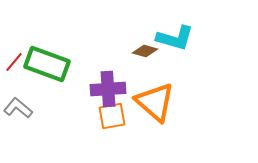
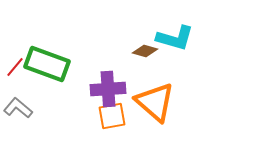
red line: moved 1 px right, 5 px down
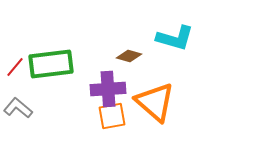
brown diamond: moved 16 px left, 5 px down
green rectangle: moved 4 px right; rotated 27 degrees counterclockwise
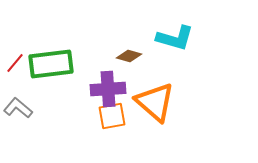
red line: moved 4 px up
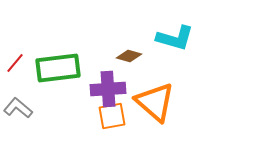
green rectangle: moved 7 px right, 4 px down
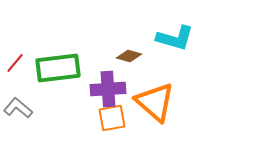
orange square: moved 2 px down
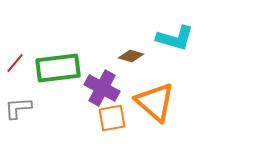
brown diamond: moved 2 px right
purple cross: moved 6 px left, 1 px up; rotated 32 degrees clockwise
gray L-shape: rotated 44 degrees counterclockwise
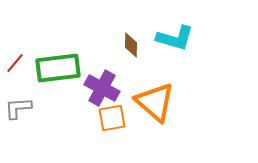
brown diamond: moved 11 px up; rotated 75 degrees clockwise
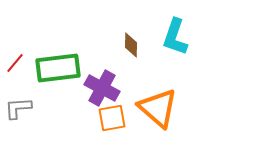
cyan L-shape: moved 1 px up; rotated 93 degrees clockwise
orange triangle: moved 3 px right, 6 px down
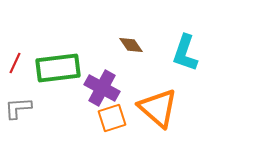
cyan L-shape: moved 10 px right, 16 px down
brown diamond: rotated 35 degrees counterclockwise
red line: rotated 15 degrees counterclockwise
orange square: rotated 8 degrees counterclockwise
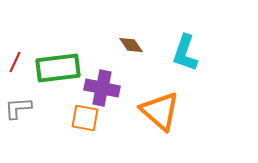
red line: moved 1 px up
purple cross: rotated 16 degrees counterclockwise
orange triangle: moved 2 px right, 3 px down
orange square: moved 27 px left; rotated 28 degrees clockwise
